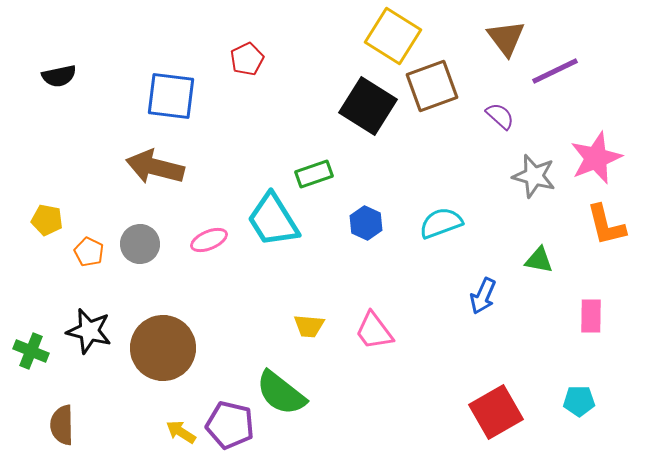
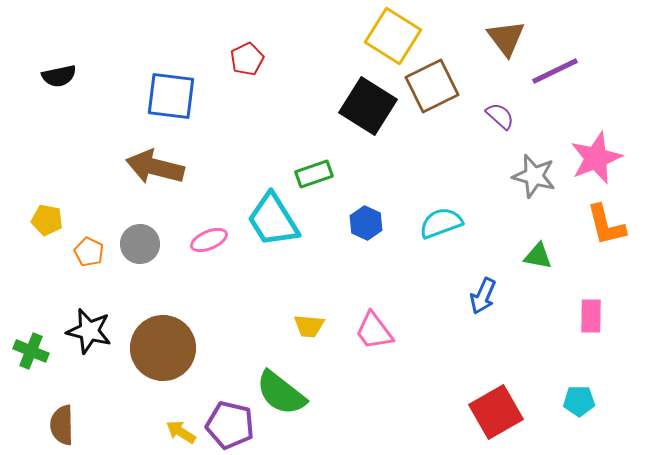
brown square: rotated 6 degrees counterclockwise
green triangle: moved 1 px left, 4 px up
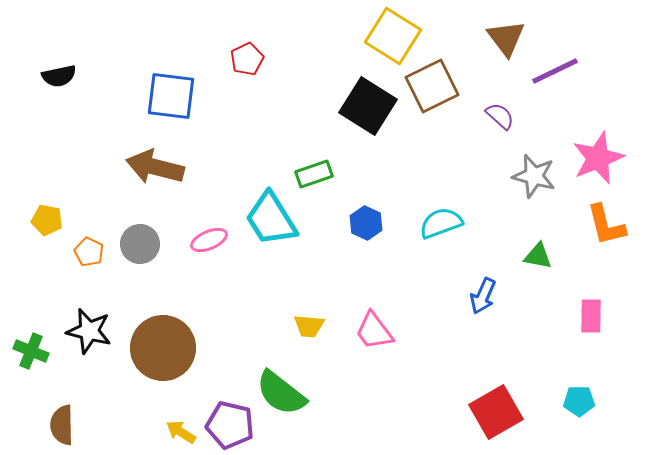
pink star: moved 2 px right
cyan trapezoid: moved 2 px left, 1 px up
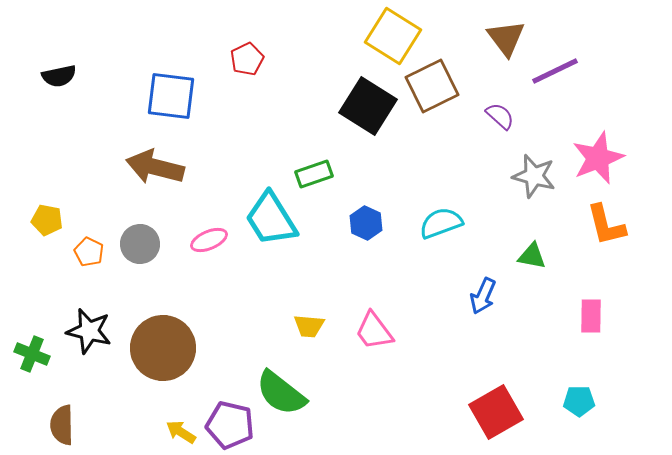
green triangle: moved 6 px left
green cross: moved 1 px right, 3 px down
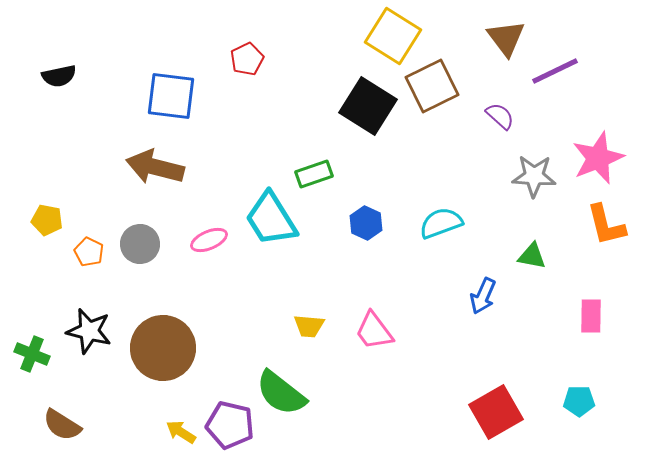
gray star: rotated 12 degrees counterclockwise
brown semicircle: rotated 57 degrees counterclockwise
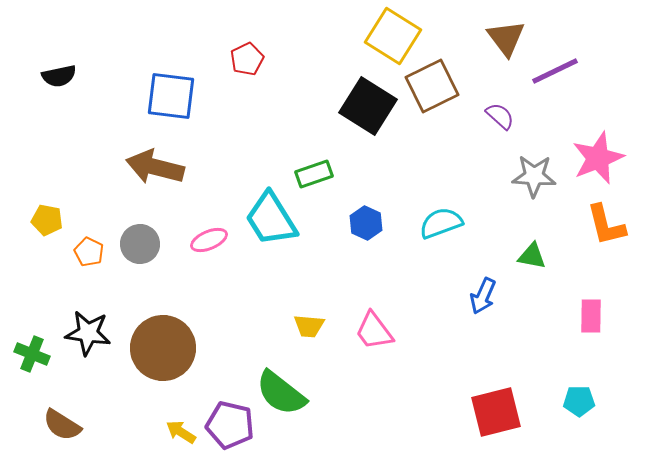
black star: moved 1 px left, 2 px down; rotated 6 degrees counterclockwise
red square: rotated 16 degrees clockwise
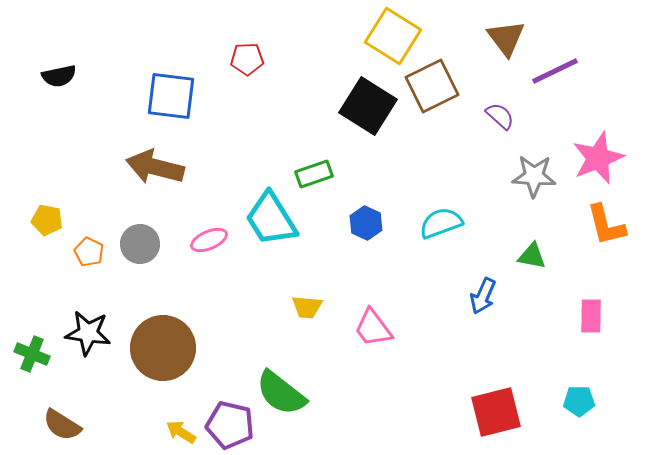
red pentagon: rotated 24 degrees clockwise
yellow trapezoid: moved 2 px left, 19 px up
pink trapezoid: moved 1 px left, 3 px up
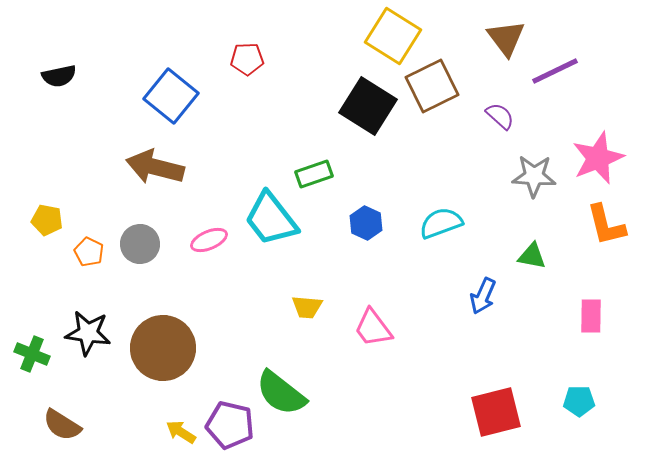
blue square: rotated 32 degrees clockwise
cyan trapezoid: rotated 6 degrees counterclockwise
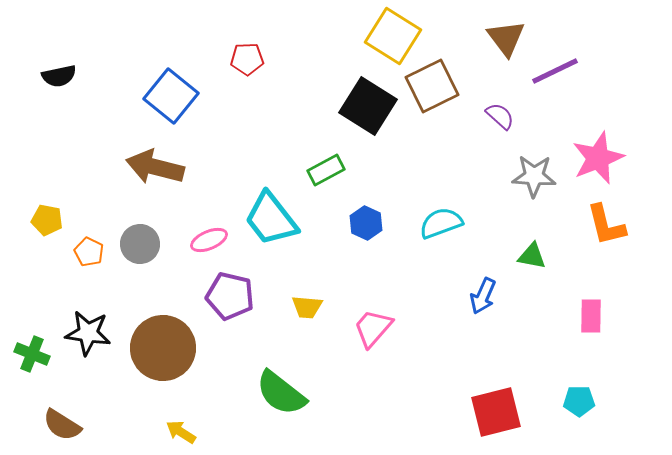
green rectangle: moved 12 px right, 4 px up; rotated 9 degrees counterclockwise
pink trapezoid: rotated 78 degrees clockwise
purple pentagon: moved 129 px up
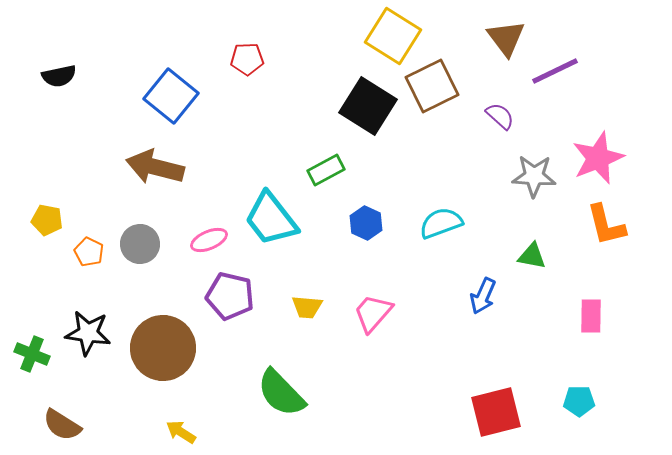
pink trapezoid: moved 15 px up
green semicircle: rotated 8 degrees clockwise
